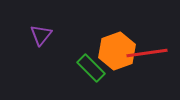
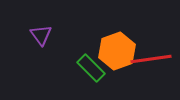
purple triangle: rotated 15 degrees counterclockwise
red line: moved 4 px right, 6 px down
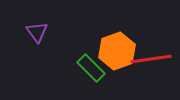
purple triangle: moved 4 px left, 3 px up
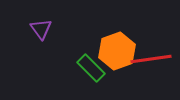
purple triangle: moved 4 px right, 3 px up
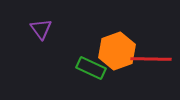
red line: rotated 9 degrees clockwise
green rectangle: rotated 20 degrees counterclockwise
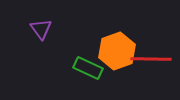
green rectangle: moved 3 px left
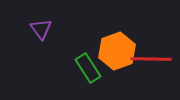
green rectangle: rotated 32 degrees clockwise
